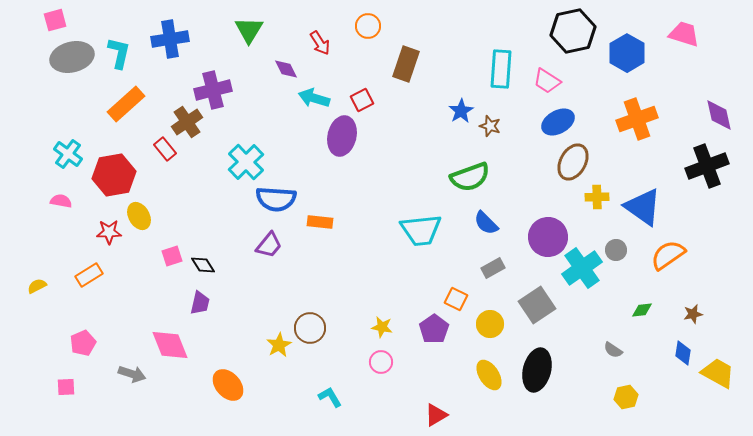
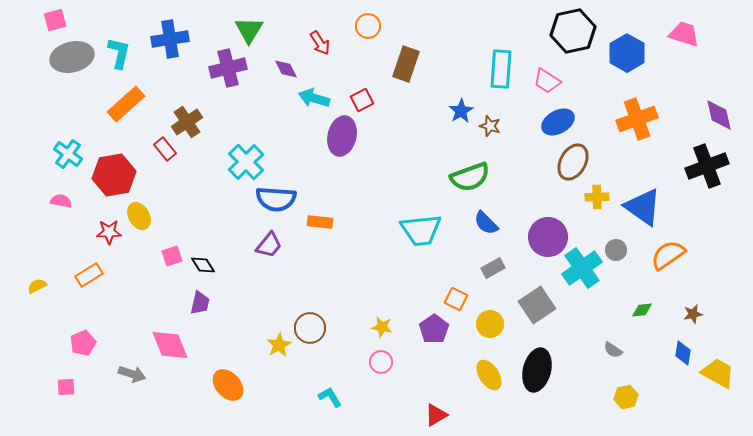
purple cross at (213, 90): moved 15 px right, 22 px up
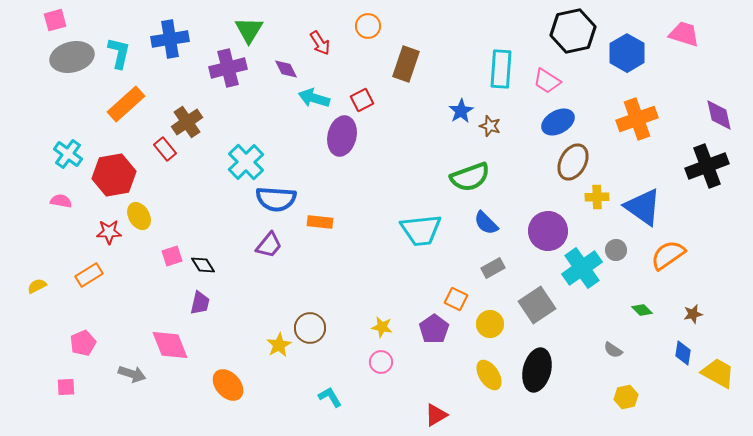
purple circle at (548, 237): moved 6 px up
green diamond at (642, 310): rotated 50 degrees clockwise
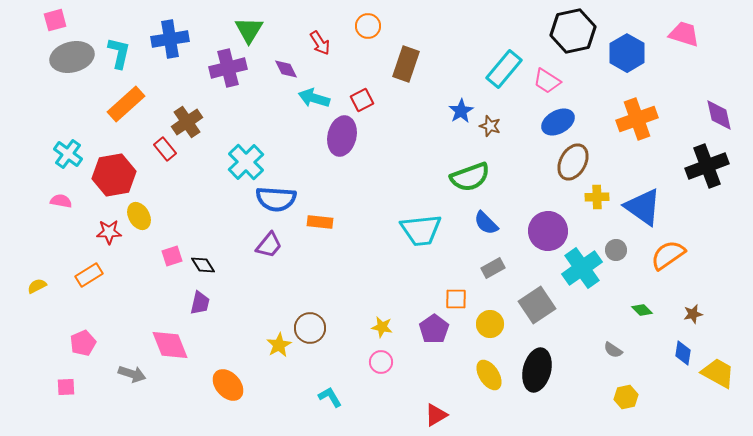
cyan rectangle at (501, 69): moved 3 px right; rotated 36 degrees clockwise
orange square at (456, 299): rotated 25 degrees counterclockwise
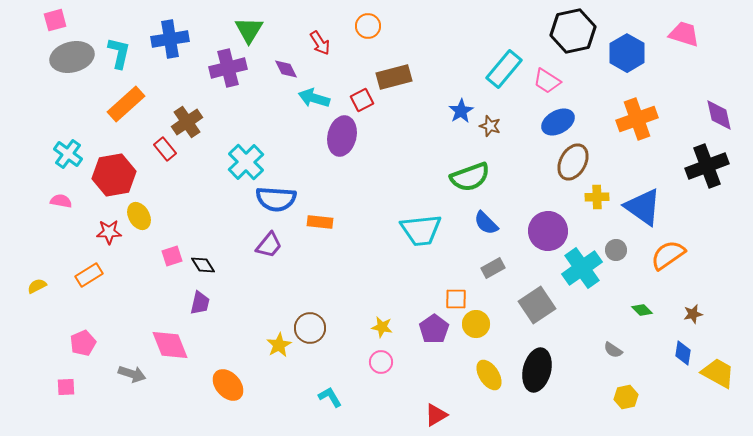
brown rectangle at (406, 64): moved 12 px left, 13 px down; rotated 56 degrees clockwise
yellow circle at (490, 324): moved 14 px left
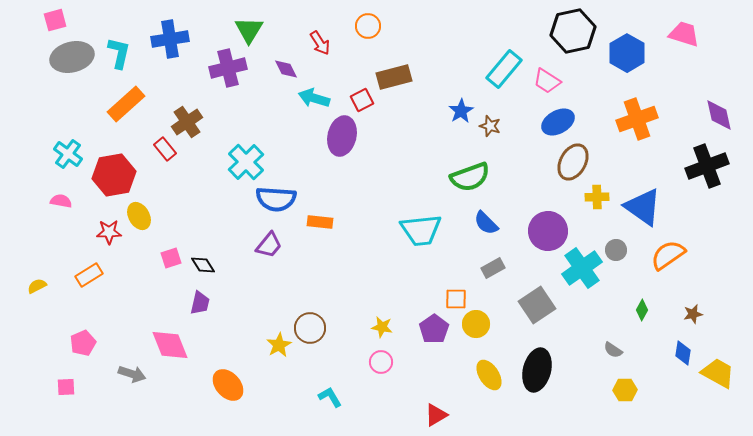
pink square at (172, 256): moved 1 px left, 2 px down
green diamond at (642, 310): rotated 75 degrees clockwise
yellow hexagon at (626, 397): moved 1 px left, 7 px up; rotated 10 degrees clockwise
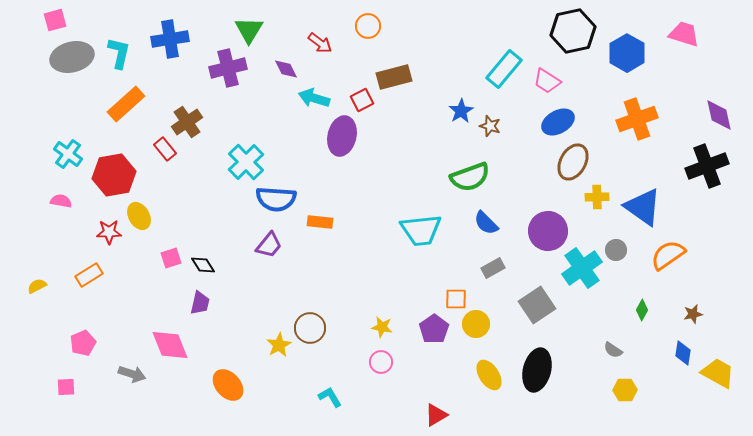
red arrow at (320, 43): rotated 20 degrees counterclockwise
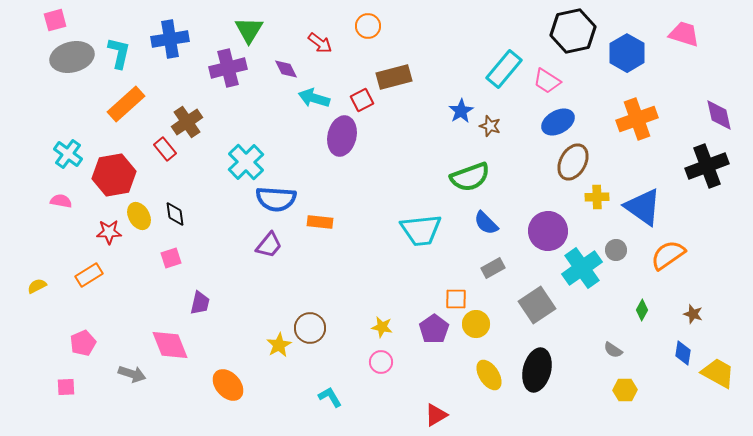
black diamond at (203, 265): moved 28 px left, 51 px up; rotated 25 degrees clockwise
brown star at (693, 314): rotated 30 degrees clockwise
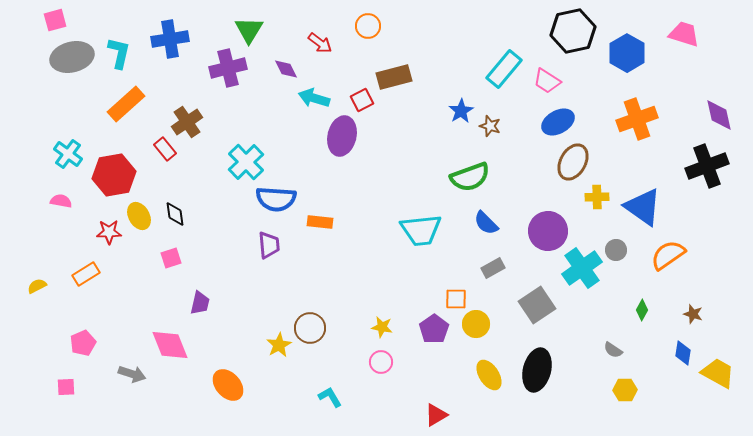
purple trapezoid at (269, 245): rotated 44 degrees counterclockwise
orange rectangle at (89, 275): moved 3 px left, 1 px up
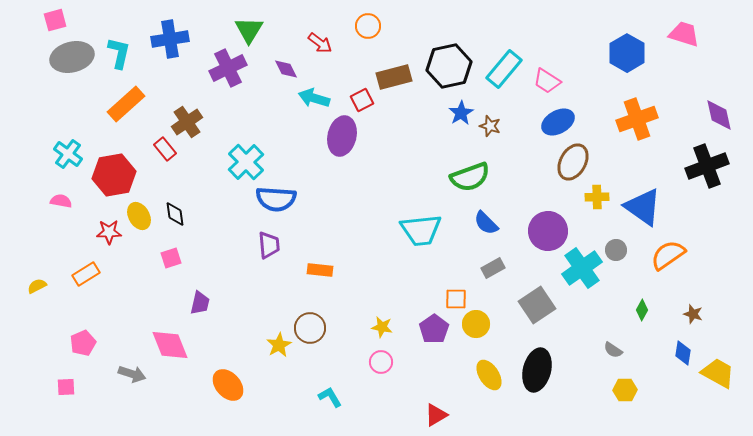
black hexagon at (573, 31): moved 124 px left, 35 px down
purple cross at (228, 68): rotated 12 degrees counterclockwise
blue star at (461, 111): moved 2 px down
orange rectangle at (320, 222): moved 48 px down
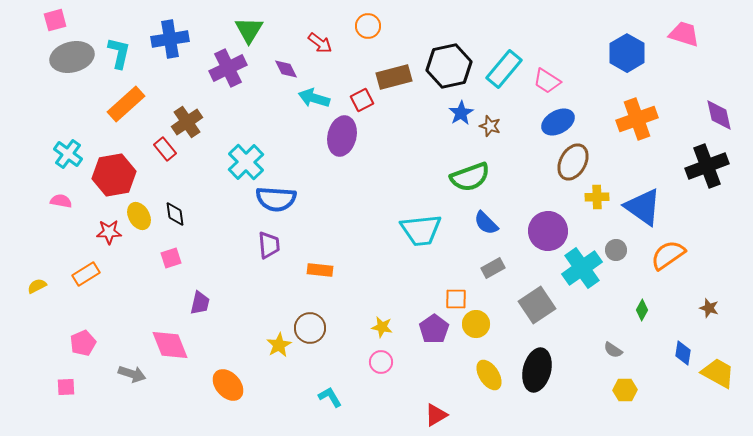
brown star at (693, 314): moved 16 px right, 6 px up
